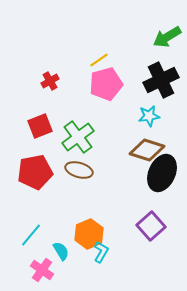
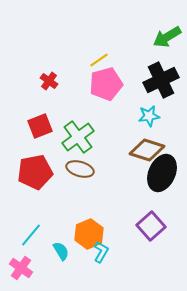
red cross: moved 1 px left; rotated 24 degrees counterclockwise
brown ellipse: moved 1 px right, 1 px up
pink cross: moved 21 px left, 2 px up
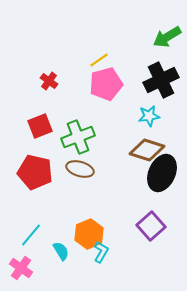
green cross: rotated 16 degrees clockwise
red pentagon: rotated 24 degrees clockwise
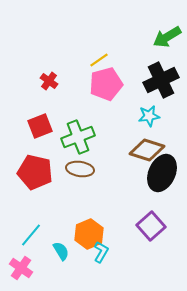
brown ellipse: rotated 8 degrees counterclockwise
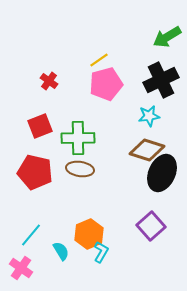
green cross: moved 1 px down; rotated 20 degrees clockwise
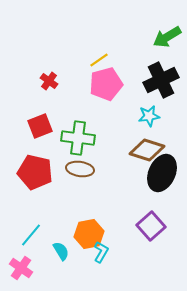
green cross: rotated 8 degrees clockwise
orange hexagon: rotated 12 degrees clockwise
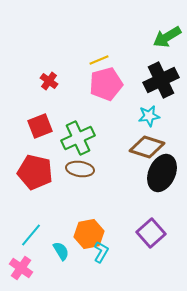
yellow line: rotated 12 degrees clockwise
green cross: rotated 32 degrees counterclockwise
brown diamond: moved 3 px up
purple square: moved 7 px down
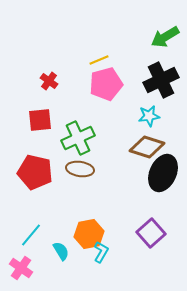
green arrow: moved 2 px left
red square: moved 6 px up; rotated 15 degrees clockwise
black ellipse: moved 1 px right
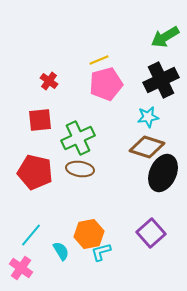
cyan star: moved 1 px left, 1 px down
cyan L-shape: rotated 135 degrees counterclockwise
